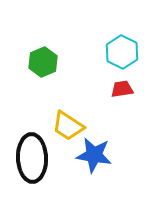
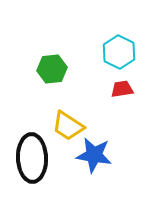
cyan hexagon: moved 3 px left
green hexagon: moved 9 px right, 7 px down; rotated 16 degrees clockwise
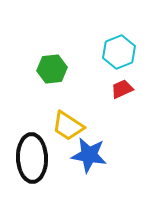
cyan hexagon: rotated 12 degrees clockwise
red trapezoid: rotated 15 degrees counterclockwise
blue star: moved 5 px left
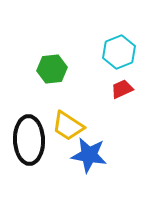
black ellipse: moved 3 px left, 18 px up
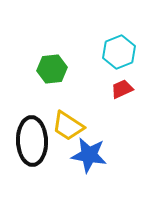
black ellipse: moved 3 px right, 1 px down
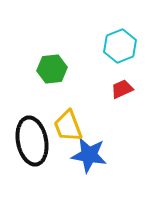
cyan hexagon: moved 1 px right, 6 px up
yellow trapezoid: rotated 36 degrees clockwise
black ellipse: rotated 9 degrees counterclockwise
